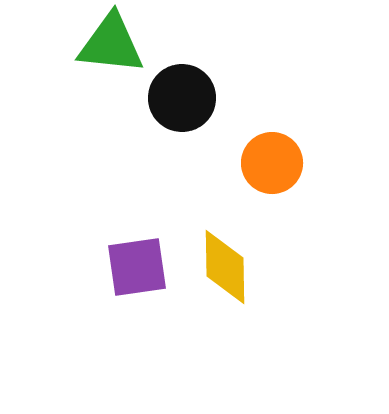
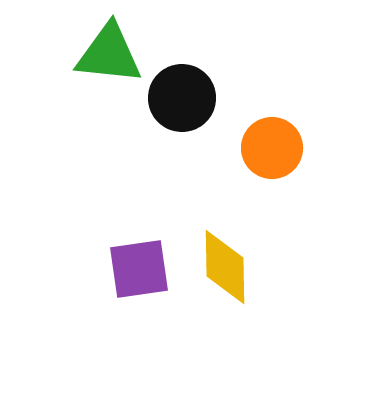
green triangle: moved 2 px left, 10 px down
orange circle: moved 15 px up
purple square: moved 2 px right, 2 px down
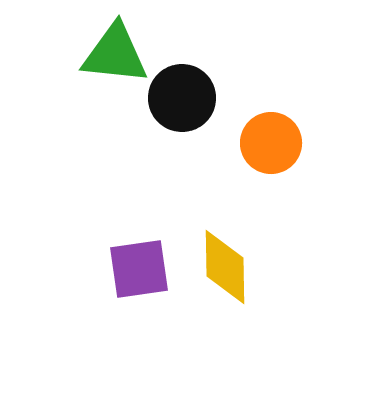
green triangle: moved 6 px right
orange circle: moved 1 px left, 5 px up
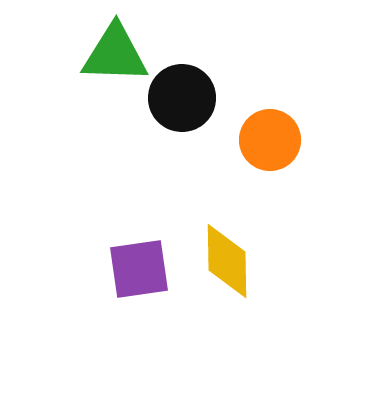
green triangle: rotated 4 degrees counterclockwise
orange circle: moved 1 px left, 3 px up
yellow diamond: moved 2 px right, 6 px up
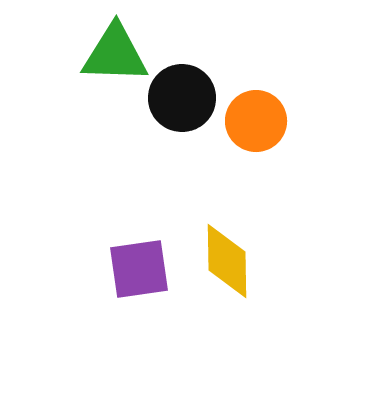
orange circle: moved 14 px left, 19 px up
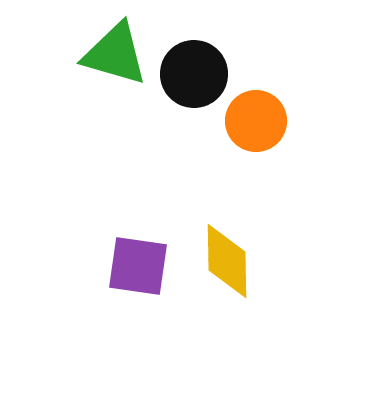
green triangle: rotated 14 degrees clockwise
black circle: moved 12 px right, 24 px up
purple square: moved 1 px left, 3 px up; rotated 16 degrees clockwise
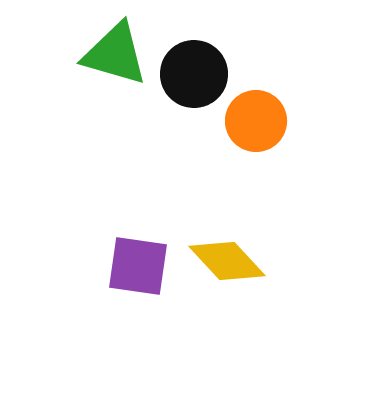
yellow diamond: rotated 42 degrees counterclockwise
